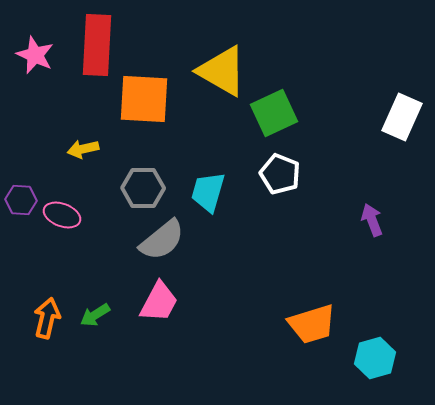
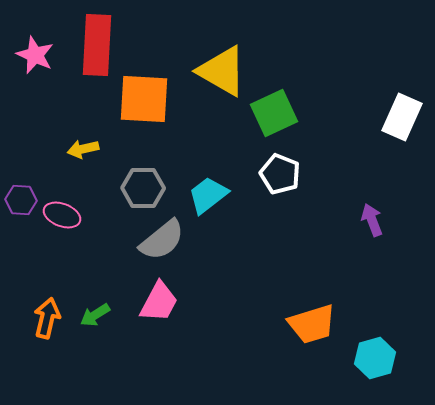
cyan trapezoid: moved 3 px down; rotated 36 degrees clockwise
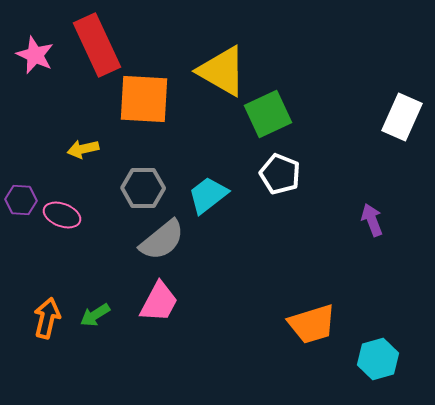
red rectangle: rotated 28 degrees counterclockwise
green square: moved 6 px left, 1 px down
cyan hexagon: moved 3 px right, 1 px down
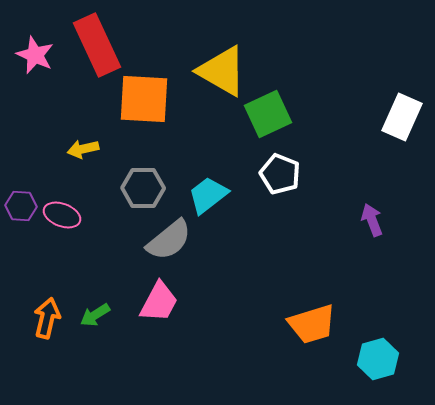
purple hexagon: moved 6 px down
gray semicircle: moved 7 px right
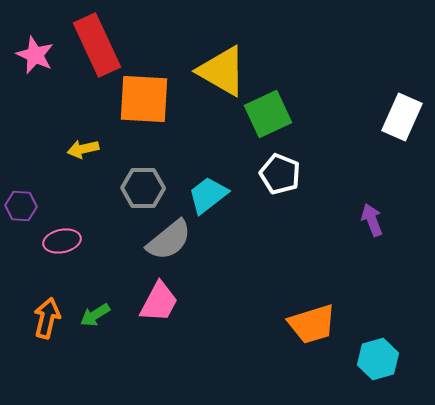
pink ellipse: moved 26 px down; rotated 33 degrees counterclockwise
